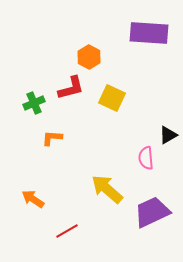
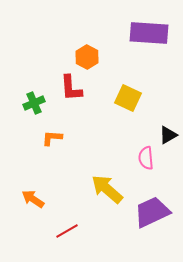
orange hexagon: moved 2 px left
red L-shape: rotated 100 degrees clockwise
yellow square: moved 16 px right
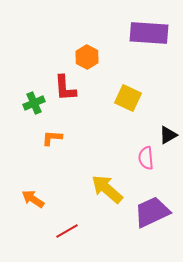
red L-shape: moved 6 px left
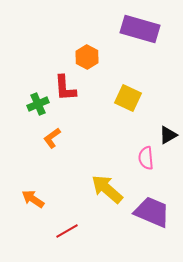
purple rectangle: moved 9 px left, 4 px up; rotated 12 degrees clockwise
green cross: moved 4 px right, 1 px down
orange L-shape: rotated 40 degrees counterclockwise
purple trapezoid: rotated 48 degrees clockwise
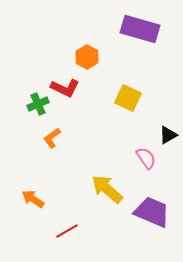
red L-shape: rotated 60 degrees counterclockwise
pink semicircle: rotated 150 degrees clockwise
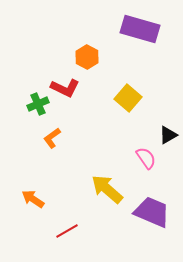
yellow square: rotated 16 degrees clockwise
